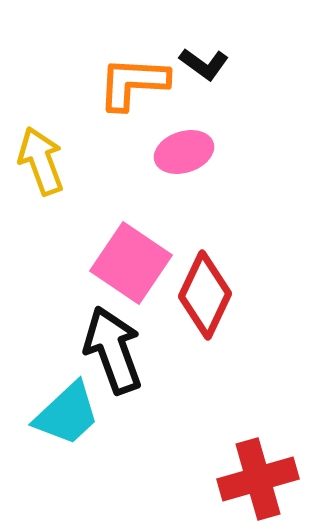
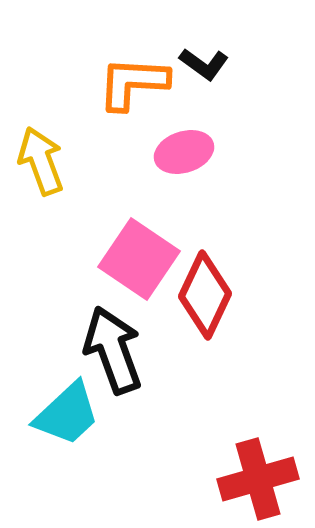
pink square: moved 8 px right, 4 px up
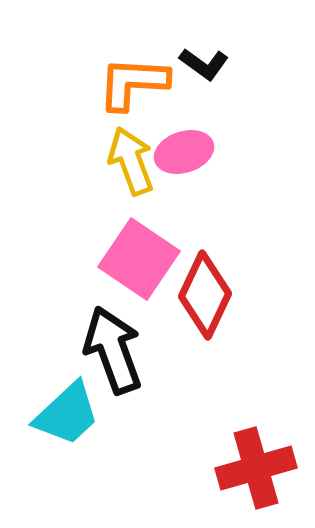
yellow arrow: moved 90 px right
red cross: moved 2 px left, 11 px up
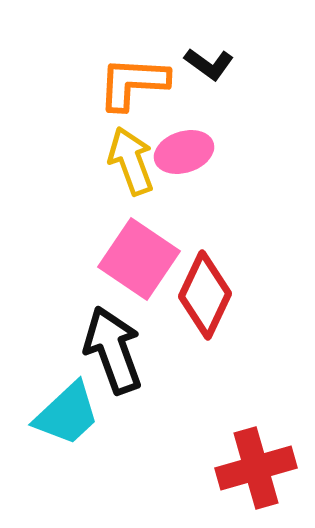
black L-shape: moved 5 px right
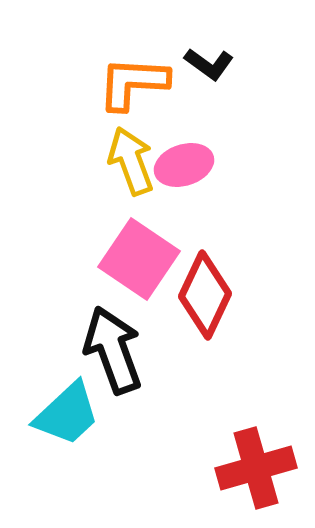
pink ellipse: moved 13 px down
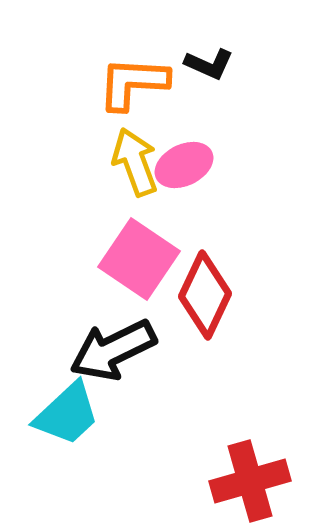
black L-shape: rotated 12 degrees counterclockwise
yellow arrow: moved 4 px right, 1 px down
pink ellipse: rotated 8 degrees counterclockwise
black arrow: rotated 96 degrees counterclockwise
red cross: moved 6 px left, 13 px down
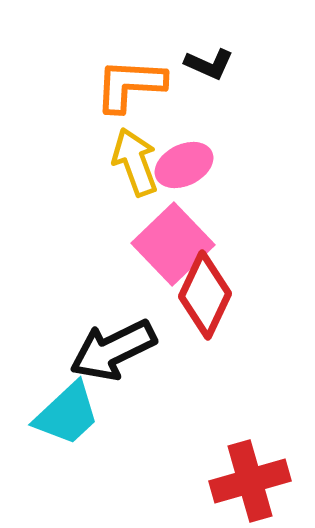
orange L-shape: moved 3 px left, 2 px down
pink square: moved 34 px right, 15 px up; rotated 12 degrees clockwise
